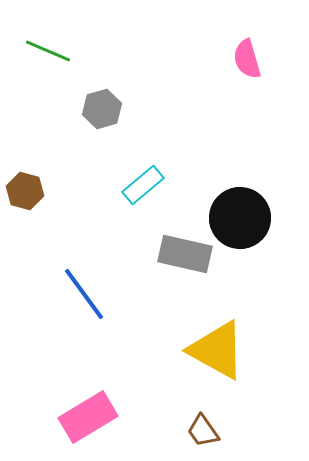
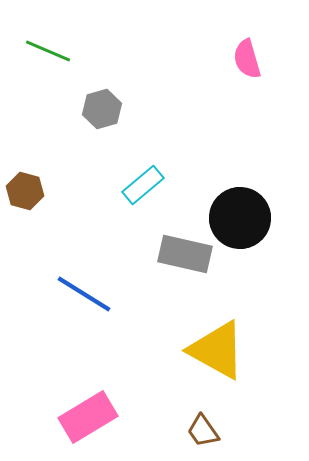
blue line: rotated 22 degrees counterclockwise
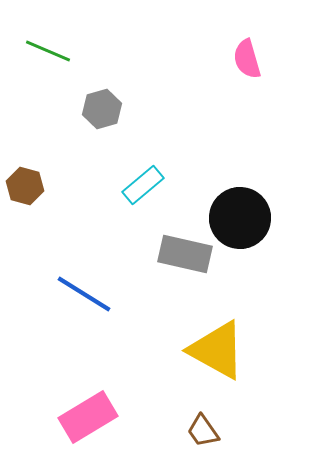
brown hexagon: moved 5 px up
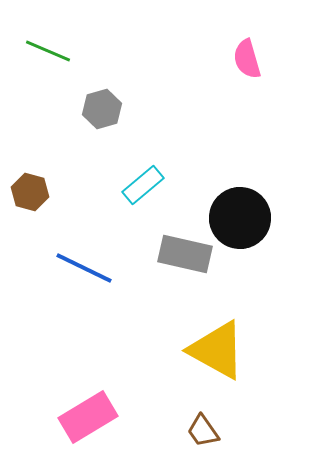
brown hexagon: moved 5 px right, 6 px down
blue line: moved 26 px up; rotated 6 degrees counterclockwise
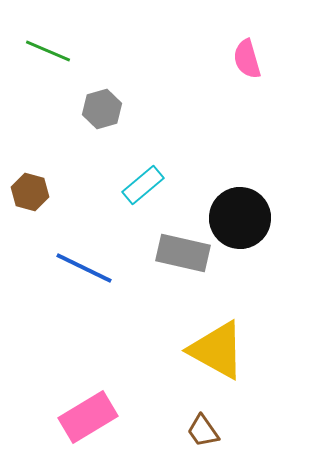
gray rectangle: moved 2 px left, 1 px up
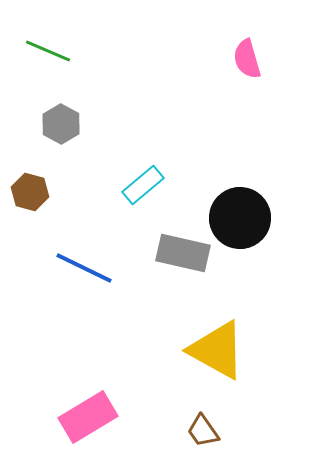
gray hexagon: moved 41 px left, 15 px down; rotated 15 degrees counterclockwise
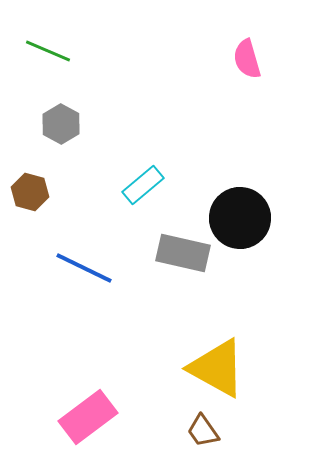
yellow triangle: moved 18 px down
pink rectangle: rotated 6 degrees counterclockwise
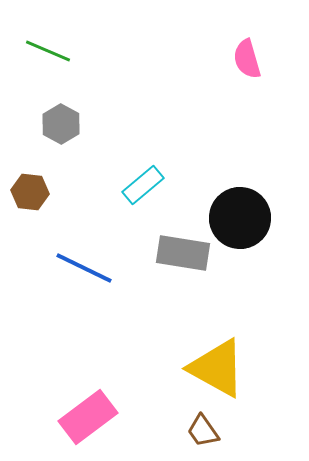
brown hexagon: rotated 9 degrees counterclockwise
gray rectangle: rotated 4 degrees counterclockwise
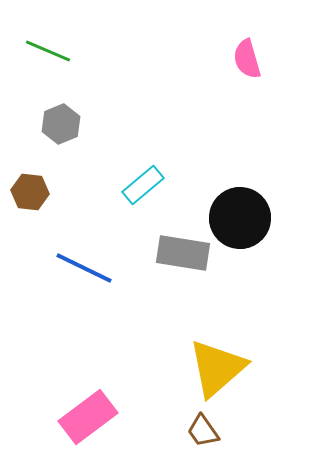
gray hexagon: rotated 9 degrees clockwise
yellow triangle: rotated 50 degrees clockwise
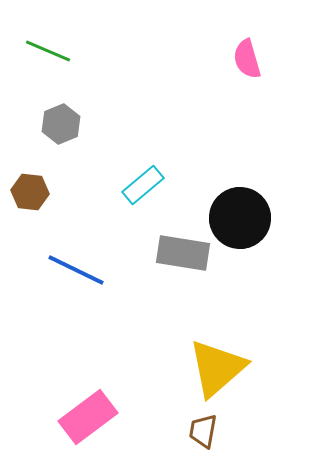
blue line: moved 8 px left, 2 px down
brown trapezoid: rotated 45 degrees clockwise
